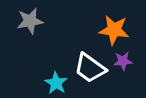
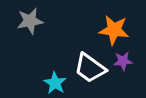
cyan star: moved 1 px left
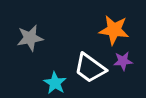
gray star: moved 17 px down
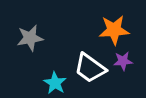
orange star: rotated 12 degrees counterclockwise
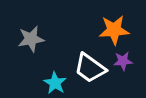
gray star: moved 1 px right, 1 px down
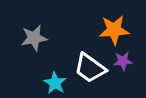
gray star: moved 3 px right, 1 px up
